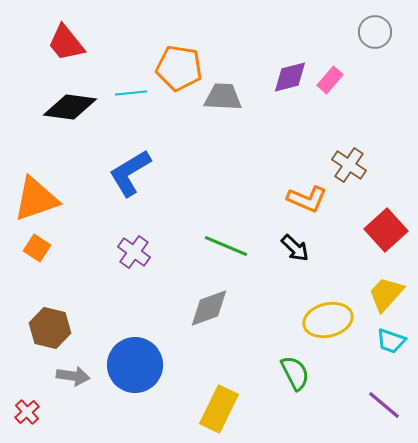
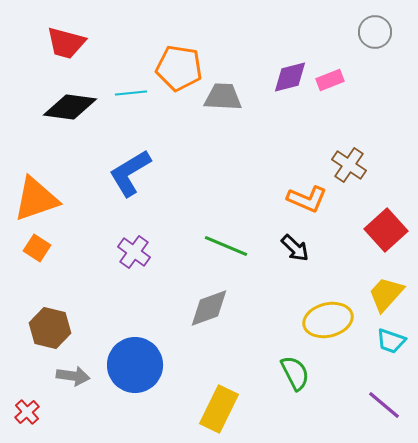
red trapezoid: rotated 36 degrees counterclockwise
pink rectangle: rotated 28 degrees clockwise
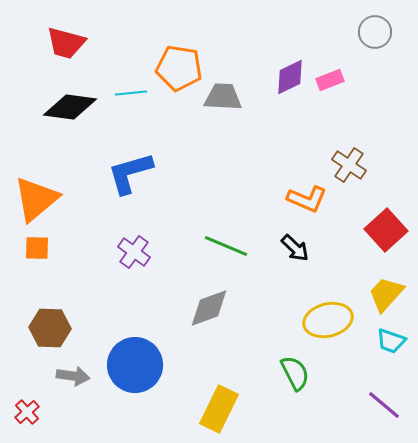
purple diamond: rotated 12 degrees counterclockwise
blue L-shape: rotated 15 degrees clockwise
orange triangle: rotated 21 degrees counterclockwise
orange square: rotated 32 degrees counterclockwise
brown hexagon: rotated 12 degrees counterclockwise
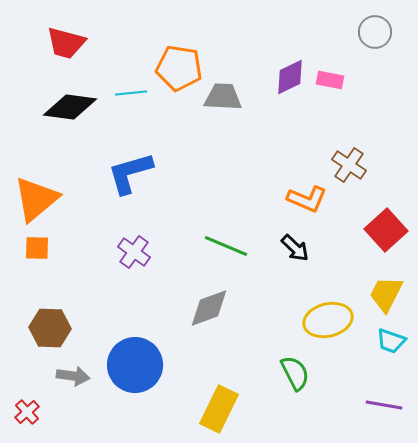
pink rectangle: rotated 32 degrees clockwise
yellow trapezoid: rotated 15 degrees counterclockwise
purple line: rotated 30 degrees counterclockwise
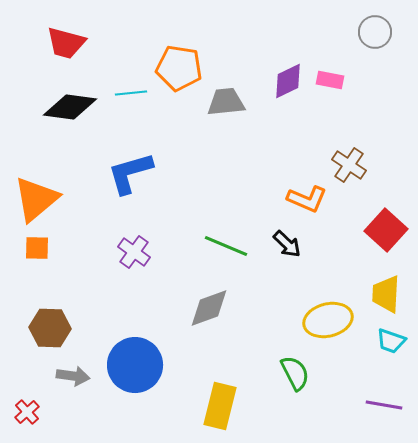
purple diamond: moved 2 px left, 4 px down
gray trapezoid: moved 3 px right, 5 px down; rotated 9 degrees counterclockwise
red square: rotated 6 degrees counterclockwise
black arrow: moved 8 px left, 4 px up
yellow trapezoid: rotated 24 degrees counterclockwise
yellow rectangle: moved 1 px right, 3 px up; rotated 12 degrees counterclockwise
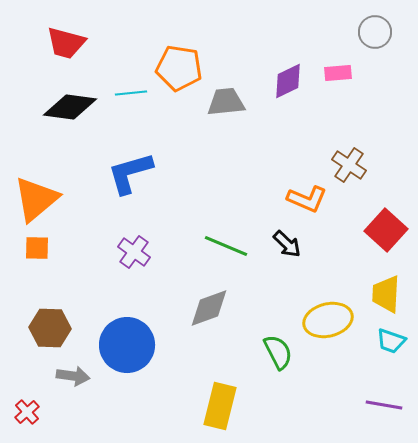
pink rectangle: moved 8 px right, 7 px up; rotated 16 degrees counterclockwise
blue circle: moved 8 px left, 20 px up
green semicircle: moved 17 px left, 21 px up
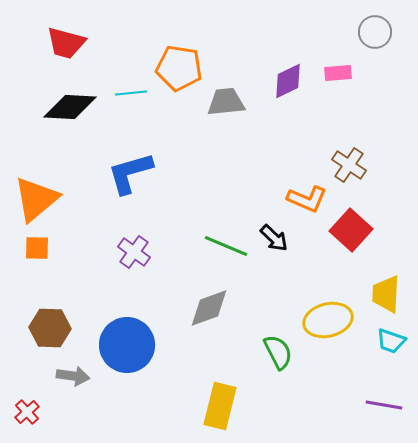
black diamond: rotated 4 degrees counterclockwise
red square: moved 35 px left
black arrow: moved 13 px left, 6 px up
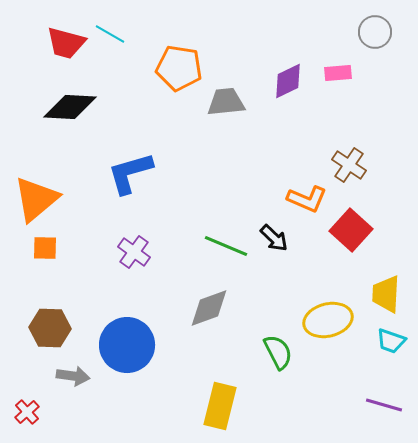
cyan line: moved 21 px left, 59 px up; rotated 36 degrees clockwise
orange square: moved 8 px right
purple line: rotated 6 degrees clockwise
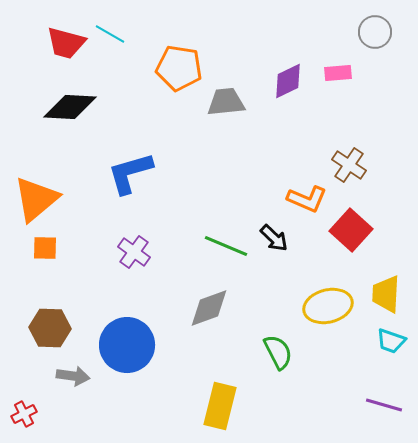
yellow ellipse: moved 14 px up
red cross: moved 3 px left, 2 px down; rotated 15 degrees clockwise
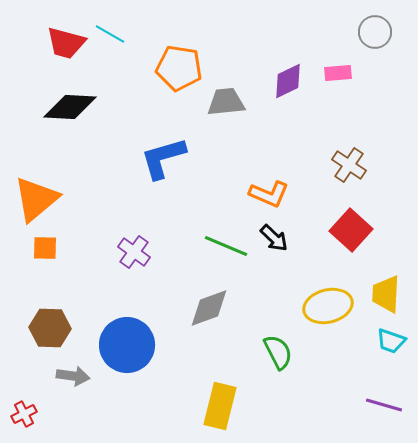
blue L-shape: moved 33 px right, 15 px up
orange L-shape: moved 38 px left, 5 px up
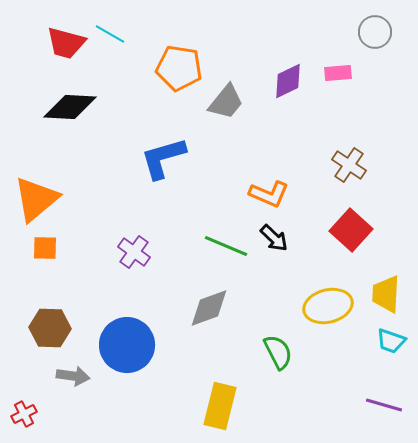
gray trapezoid: rotated 135 degrees clockwise
